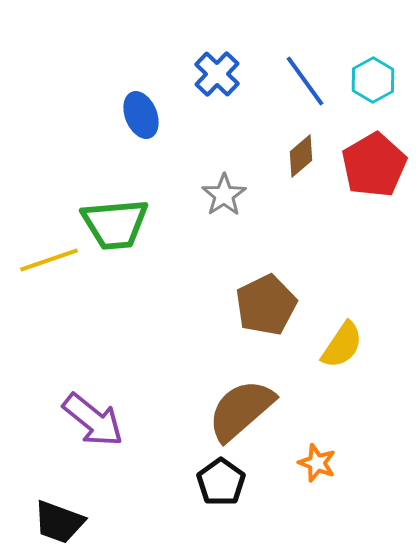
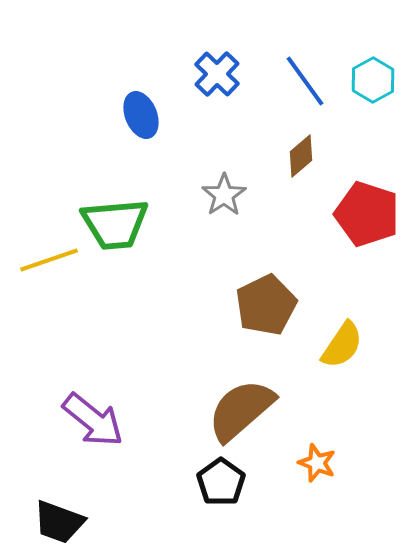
red pentagon: moved 7 px left, 49 px down; rotated 24 degrees counterclockwise
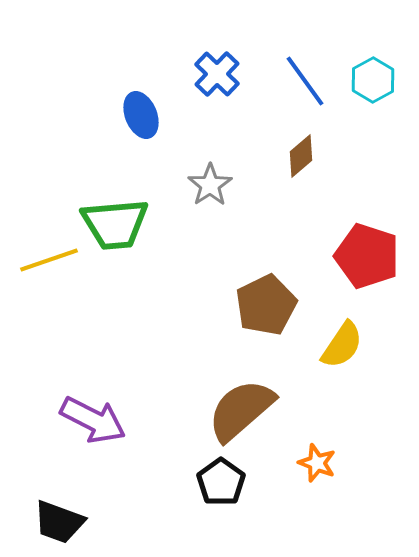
gray star: moved 14 px left, 10 px up
red pentagon: moved 42 px down
purple arrow: rotated 12 degrees counterclockwise
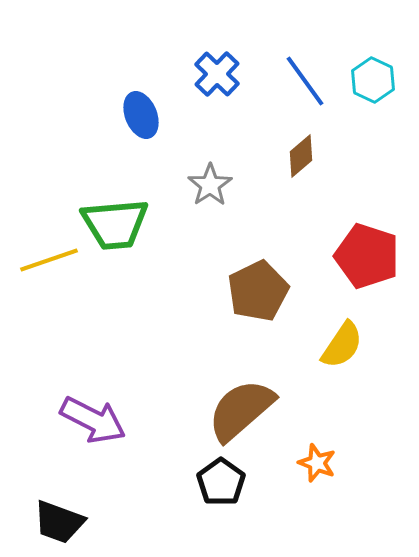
cyan hexagon: rotated 6 degrees counterclockwise
brown pentagon: moved 8 px left, 14 px up
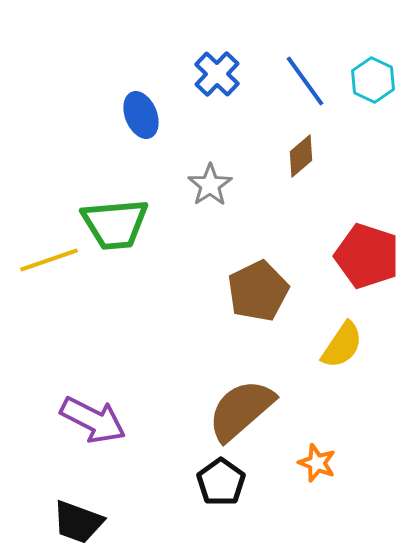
black trapezoid: moved 19 px right
